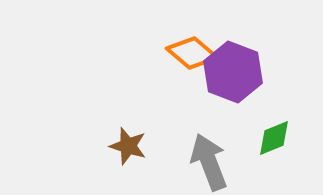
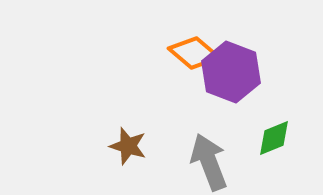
orange diamond: moved 2 px right
purple hexagon: moved 2 px left
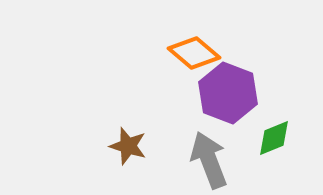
purple hexagon: moved 3 px left, 21 px down
gray arrow: moved 2 px up
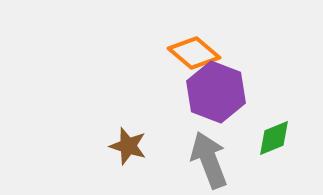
purple hexagon: moved 12 px left, 1 px up
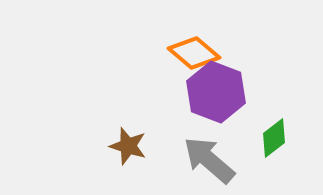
green diamond: rotated 15 degrees counterclockwise
gray arrow: rotated 28 degrees counterclockwise
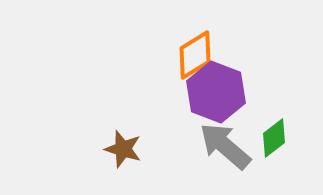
orange diamond: moved 1 px right, 2 px down; rotated 72 degrees counterclockwise
brown star: moved 5 px left, 3 px down
gray arrow: moved 16 px right, 14 px up
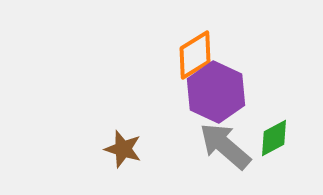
purple hexagon: rotated 4 degrees clockwise
green diamond: rotated 9 degrees clockwise
